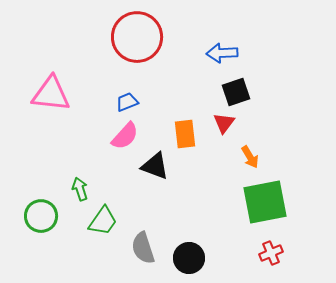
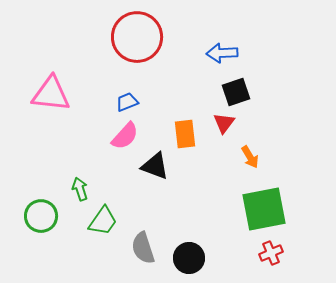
green square: moved 1 px left, 7 px down
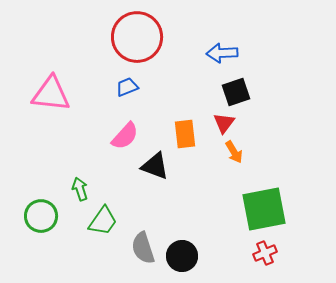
blue trapezoid: moved 15 px up
orange arrow: moved 16 px left, 5 px up
red cross: moved 6 px left
black circle: moved 7 px left, 2 px up
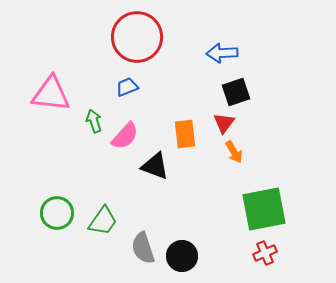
green arrow: moved 14 px right, 68 px up
green circle: moved 16 px right, 3 px up
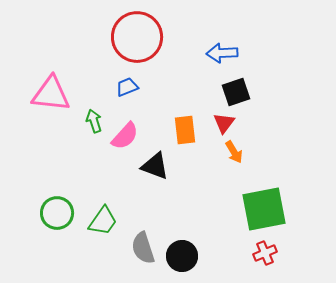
orange rectangle: moved 4 px up
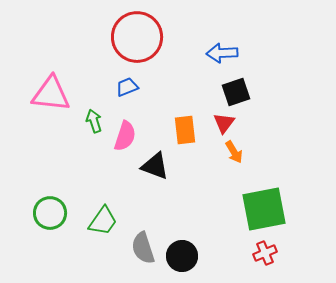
pink semicircle: rotated 24 degrees counterclockwise
green circle: moved 7 px left
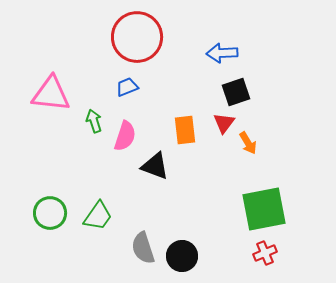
orange arrow: moved 14 px right, 9 px up
green trapezoid: moved 5 px left, 5 px up
